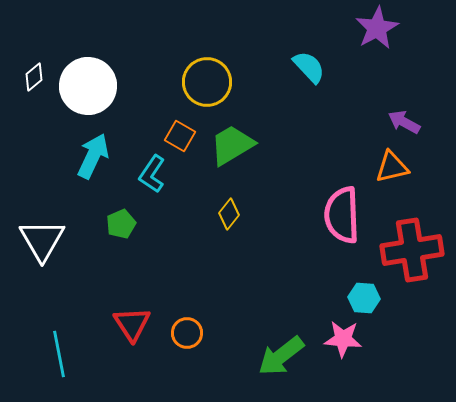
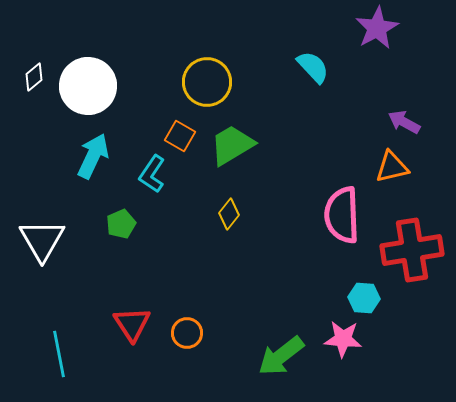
cyan semicircle: moved 4 px right
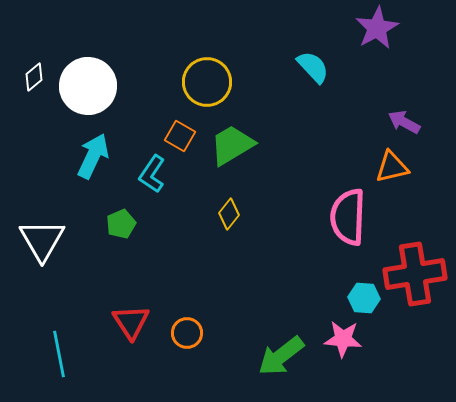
pink semicircle: moved 6 px right, 2 px down; rotated 4 degrees clockwise
red cross: moved 3 px right, 24 px down
red triangle: moved 1 px left, 2 px up
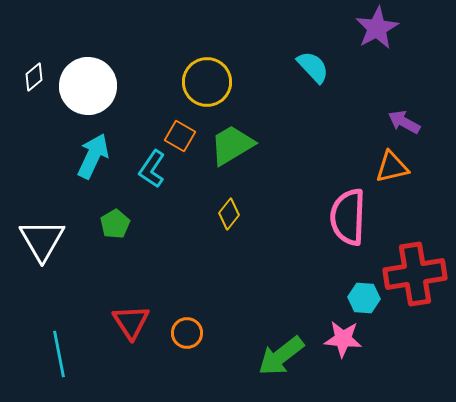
cyan L-shape: moved 5 px up
green pentagon: moved 6 px left; rotated 8 degrees counterclockwise
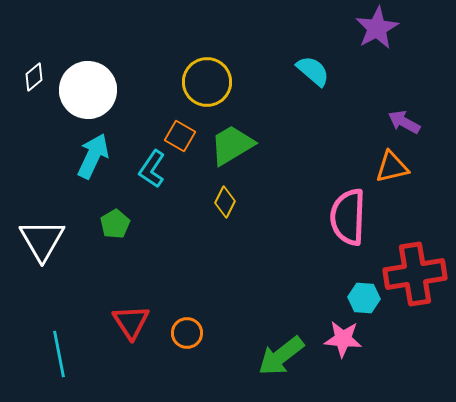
cyan semicircle: moved 4 px down; rotated 6 degrees counterclockwise
white circle: moved 4 px down
yellow diamond: moved 4 px left, 12 px up; rotated 12 degrees counterclockwise
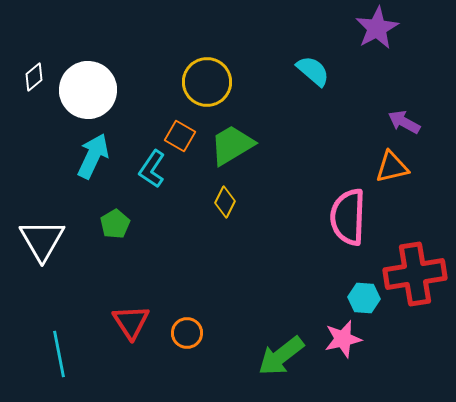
pink star: rotated 18 degrees counterclockwise
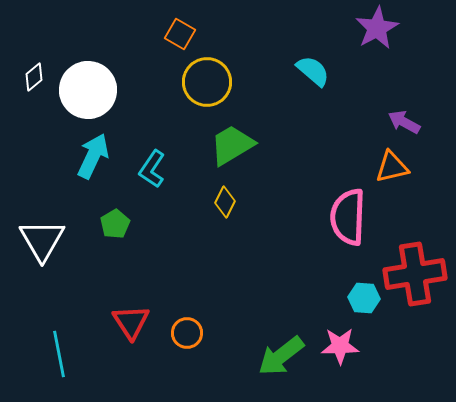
orange square: moved 102 px up
pink star: moved 3 px left, 7 px down; rotated 12 degrees clockwise
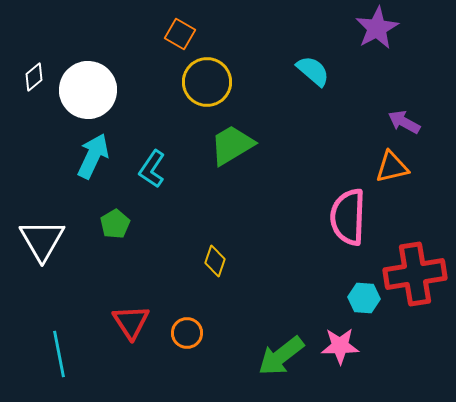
yellow diamond: moved 10 px left, 59 px down; rotated 8 degrees counterclockwise
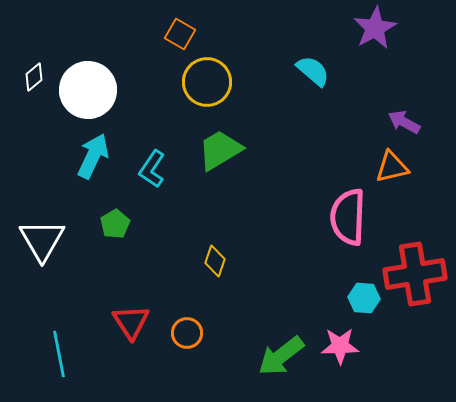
purple star: moved 2 px left
green trapezoid: moved 12 px left, 5 px down
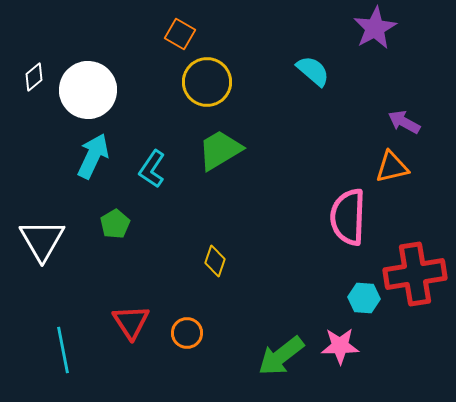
cyan line: moved 4 px right, 4 px up
